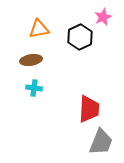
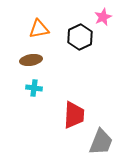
red trapezoid: moved 15 px left, 6 px down
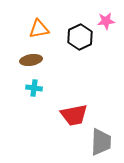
pink star: moved 3 px right, 4 px down; rotated 18 degrees clockwise
red trapezoid: rotated 76 degrees clockwise
gray trapezoid: rotated 20 degrees counterclockwise
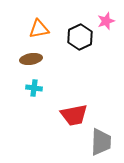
pink star: rotated 12 degrees counterclockwise
brown ellipse: moved 1 px up
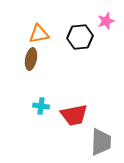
orange triangle: moved 5 px down
black hexagon: rotated 20 degrees clockwise
brown ellipse: rotated 70 degrees counterclockwise
cyan cross: moved 7 px right, 18 px down
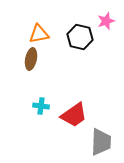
black hexagon: rotated 20 degrees clockwise
red trapezoid: rotated 24 degrees counterclockwise
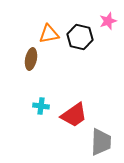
pink star: moved 2 px right
orange triangle: moved 10 px right
